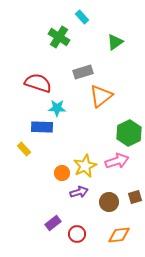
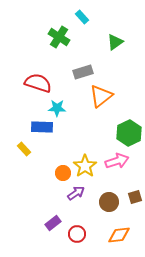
yellow star: rotated 10 degrees counterclockwise
orange circle: moved 1 px right
purple arrow: moved 3 px left, 1 px down; rotated 18 degrees counterclockwise
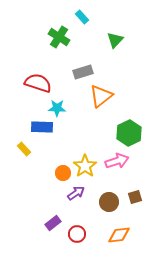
green triangle: moved 2 px up; rotated 12 degrees counterclockwise
